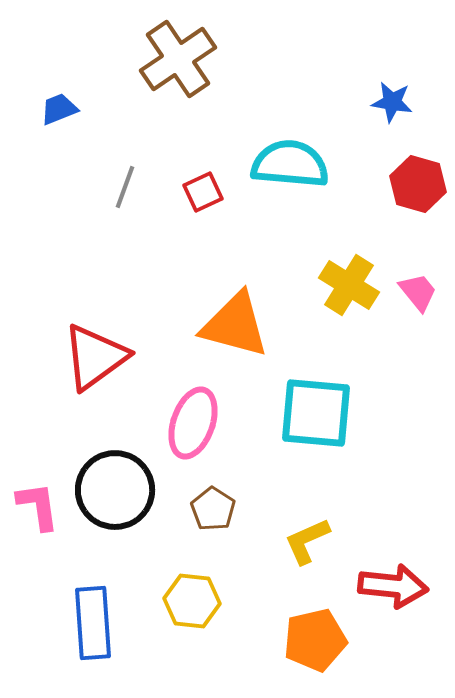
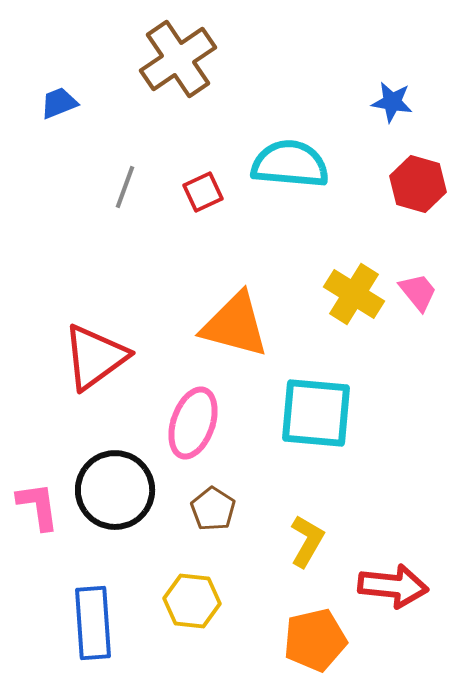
blue trapezoid: moved 6 px up
yellow cross: moved 5 px right, 9 px down
yellow L-shape: rotated 144 degrees clockwise
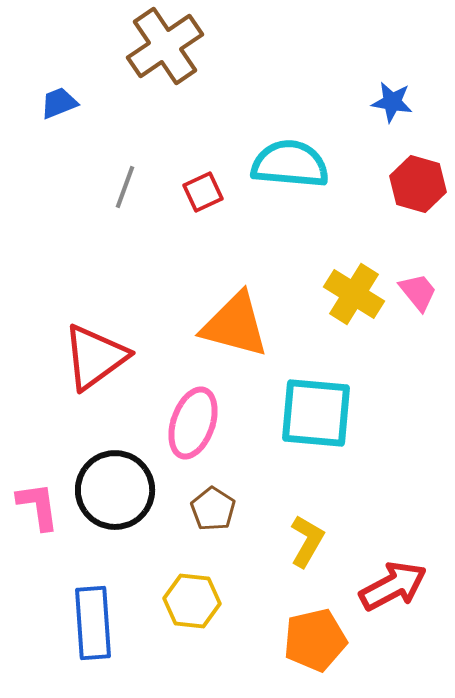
brown cross: moved 13 px left, 13 px up
red arrow: rotated 34 degrees counterclockwise
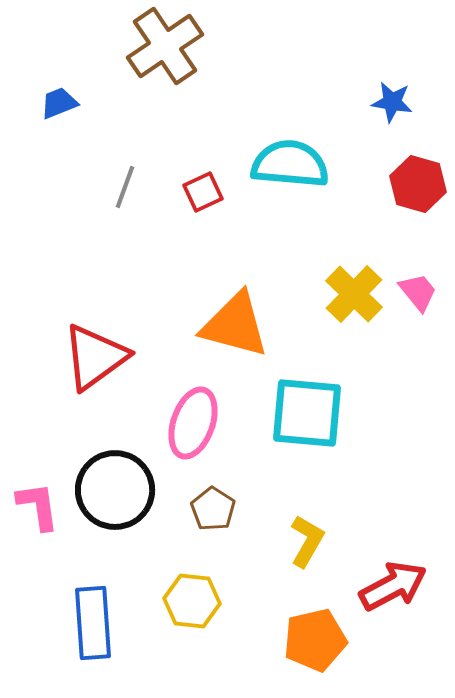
yellow cross: rotated 12 degrees clockwise
cyan square: moved 9 px left
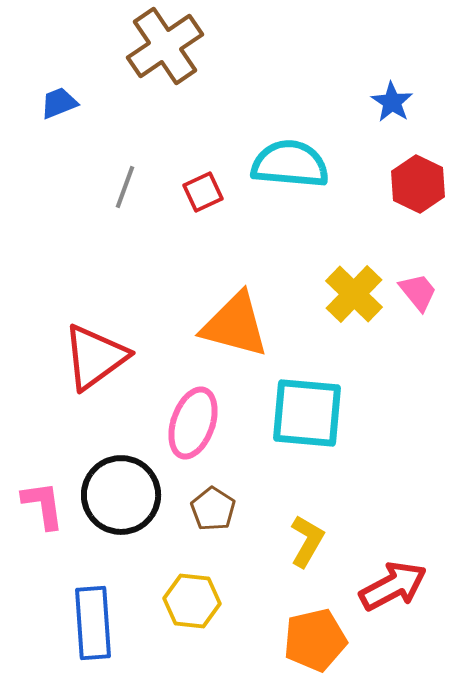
blue star: rotated 24 degrees clockwise
red hexagon: rotated 10 degrees clockwise
black circle: moved 6 px right, 5 px down
pink L-shape: moved 5 px right, 1 px up
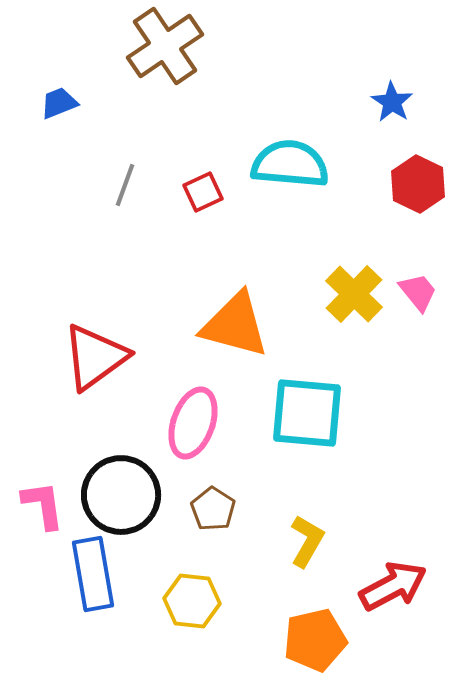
gray line: moved 2 px up
blue rectangle: moved 49 px up; rotated 6 degrees counterclockwise
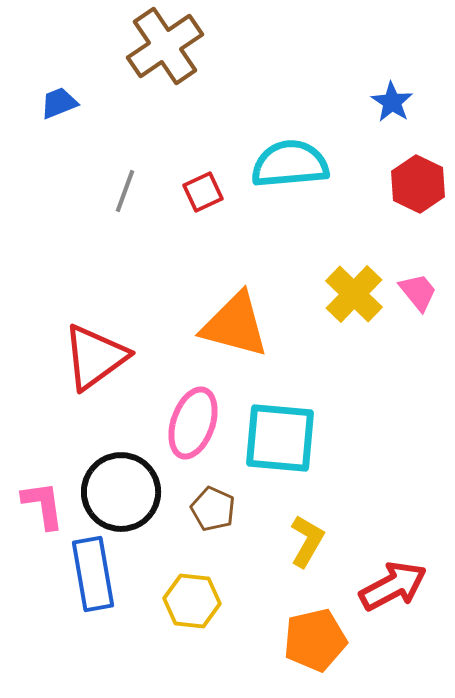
cyan semicircle: rotated 10 degrees counterclockwise
gray line: moved 6 px down
cyan square: moved 27 px left, 25 px down
black circle: moved 3 px up
brown pentagon: rotated 9 degrees counterclockwise
